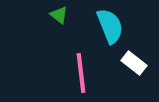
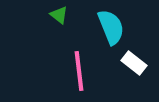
cyan semicircle: moved 1 px right, 1 px down
pink line: moved 2 px left, 2 px up
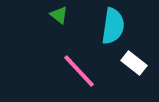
cyan semicircle: moved 2 px right, 1 px up; rotated 30 degrees clockwise
pink line: rotated 36 degrees counterclockwise
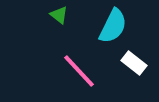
cyan semicircle: rotated 18 degrees clockwise
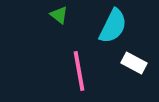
white rectangle: rotated 10 degrees counterclockwise
pink line: rotated 33 degrees clockwise
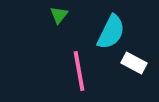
green triangle: rotated 30 degrees clockwise
cyan semicircle: moved 2 px left, 6 px down
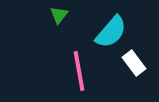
cyan semicircle: rotated 15 degrees clockwise
white rectangle: rotated 25 degrees clockwise
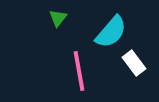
green triangle: moved 1 px left, 3 px down
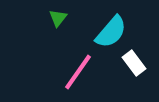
pink line: moved 1 px left, 1 px down; rotated 45 degrees clockwise
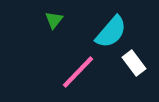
green triangle: moved 4 px left, 2 px down
pink line: rotated 9 degrees clockwise
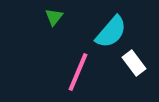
green triangle: moved 3 px up
pink line: rotated 21 degrees counterclockwise
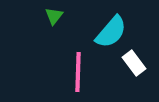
green triangle: moved 1 px up
pink line: rotated 21 degrees counterclockwise
